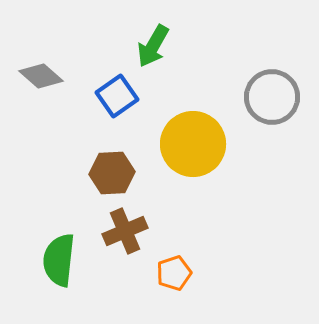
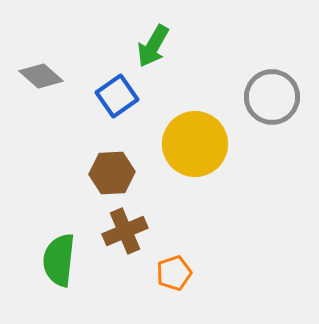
yellow circle: moved 2 px right
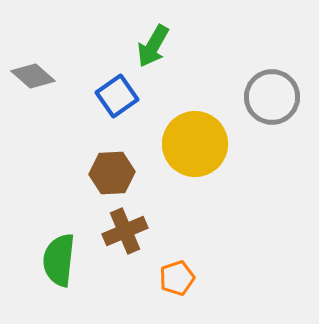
gray diamond: moved 8 px left
orange pentagon: moved 3 px right, 5 px down
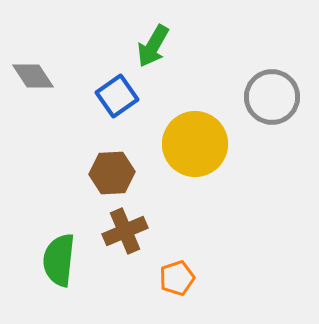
gray diamond: rotated 15 degrees clockwise
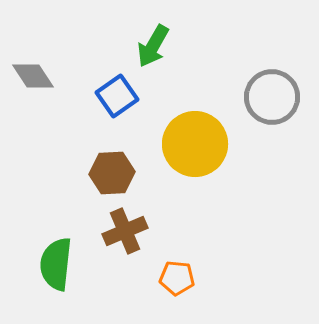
green semicircle: moved 3 px left, 4 px down
orange pentagon: rotated 24 degrees clockwise
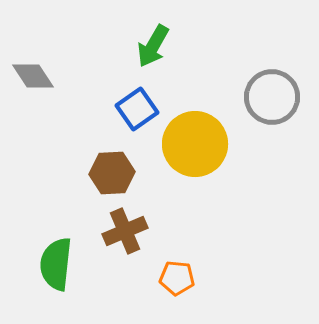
blue square: moved 20 px right, 13 px down
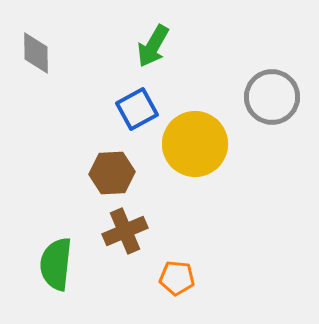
gray diamond: moved 3 px right, 23 px up; rotated 33 degrees clockwise
blue square: rotated 6 degrees clockwise
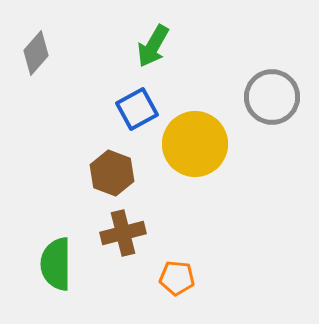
gray diamond: rotated 42 degrees clockwise
brown hexagon: rotated 24 degrees clockwise
brown cross: moved 2 px left, 2 px down; rotated 9 degrees clockwise
green semicircle: rotated 6 degrees counterclockwise
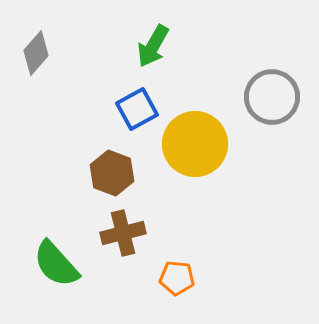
green semicircle: rotated 42 degrees counterclockwise
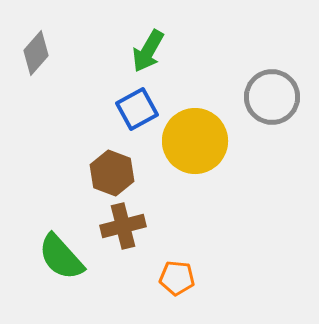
green arrow: moved 5 px left, 5 px down
yellow circle: moved 3 px up
brown cross: moved 7 px up
green semicircle: moved 5 px right, 7 px up
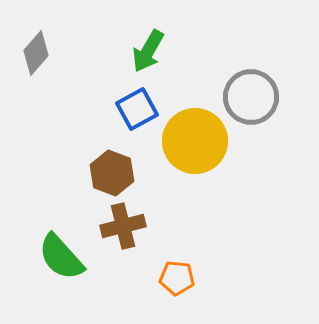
gray circle: moved 21 px left
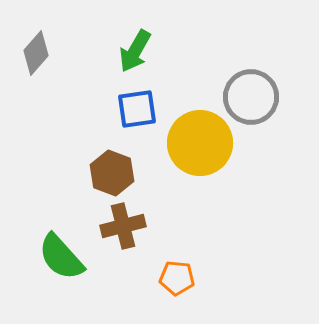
green arrow: moved 13 px left
blue square: rotated 21 degrees clockwise
yellow circle: moved 5 px right, 2 px down
